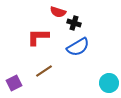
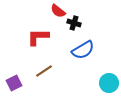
red semicircle: moved 1 px up; rotated 21 degrees clockwise
blue semicircle: moved 5 px right, 3 px down
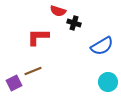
red semicircle: rotated 21 degrees counterclockwise
blue semicircle: moved 19 px right, 4 px up
brown line: moved 11 px left; rotated 12 degrees clockwise
cyan circle: moved 1 px left, 1 px up
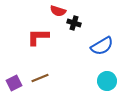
brown line: moved 7 px right, 7 px down
cyan circle: moved 1 px left, 1 px up
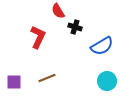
red semicircle: rotated 42 degrees clockwise
black cross: moved 1 px right, 4 px down
red L-shape: rotated 115 degrees clockwise
brown line: moved 7 px right
purple square: moved 1 px up; rotated 28 degrees clockwise
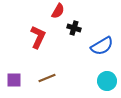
red semicircle: rotated 119 degrees counterclockwise
black cross: moved 1 px left, 1 px down
purple square: moved 2 px up
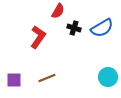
red L-shape: rotated 10 degrees clockwise
blue semicircle: moved 18 px up
cyan circle: moved 1 px right, 4 px up
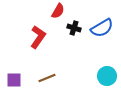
cyan circle: moved 1 px left, 1 px up
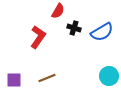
blue semicircle: moved 4 px down
cyan circle: moved 2 px right
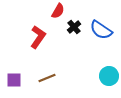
black cross: moved 1 px up; rotated 32 degrees clockwise
blue semicircle: moved 1 px left, 2 px up; rotated 65 degrees clockwise
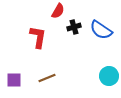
black cross: rotated 24 degrees clockwise
red L-shape: rotated 25 degrees counterclockwise
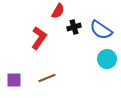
red L-shape: moved 1 px right, 1 px down; rotated 25 degrees clockwise
cyan circle: moved 2 px left, 17 px up
